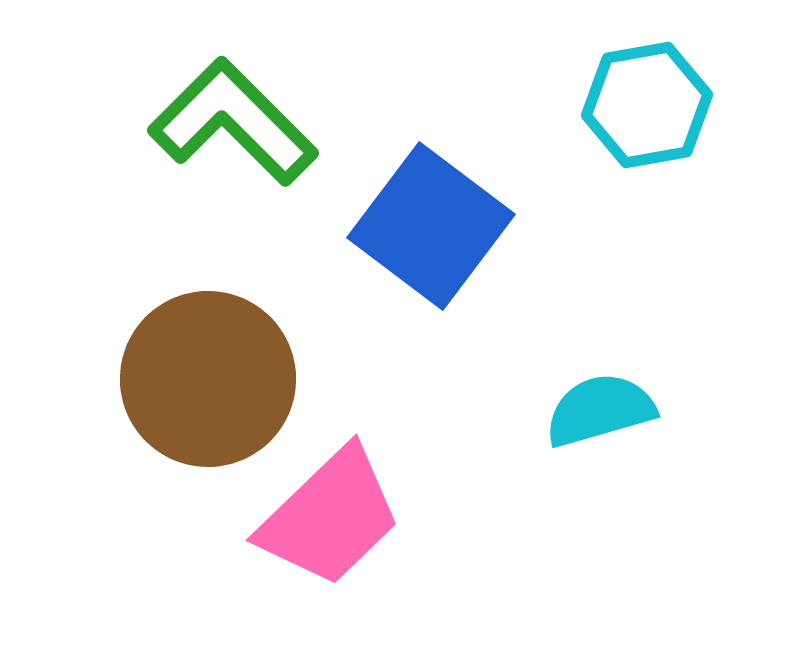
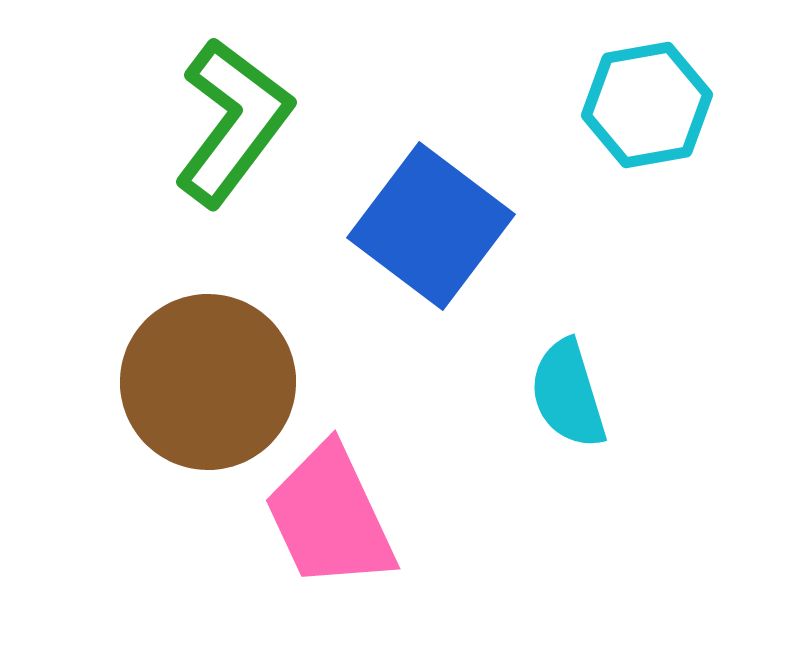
green L-shape: rotated 82 degrees clockwise
brown circle: moved 3 px down
cyan semicircle: moved 32 px left, 16 px up; rotated 91 degrees counterclockwise
pink trapezoid: rotated 109 degrees clockwise
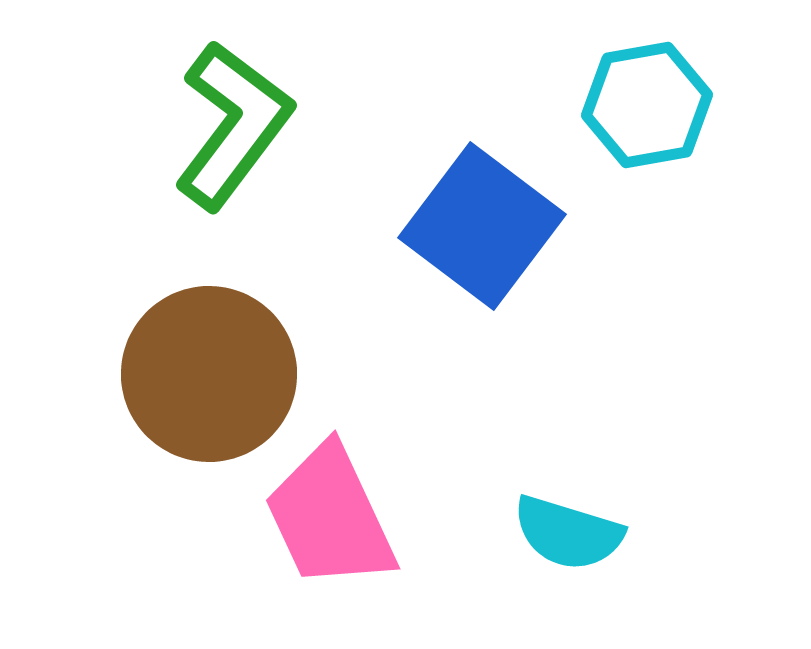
green L-shape: moved 3 px down
blue square: moved 51 px right
brown circle: moved 1 px right, 8 px up
cyan semicircle: moved 139 px down; rotated 56 degrees counterclockwise
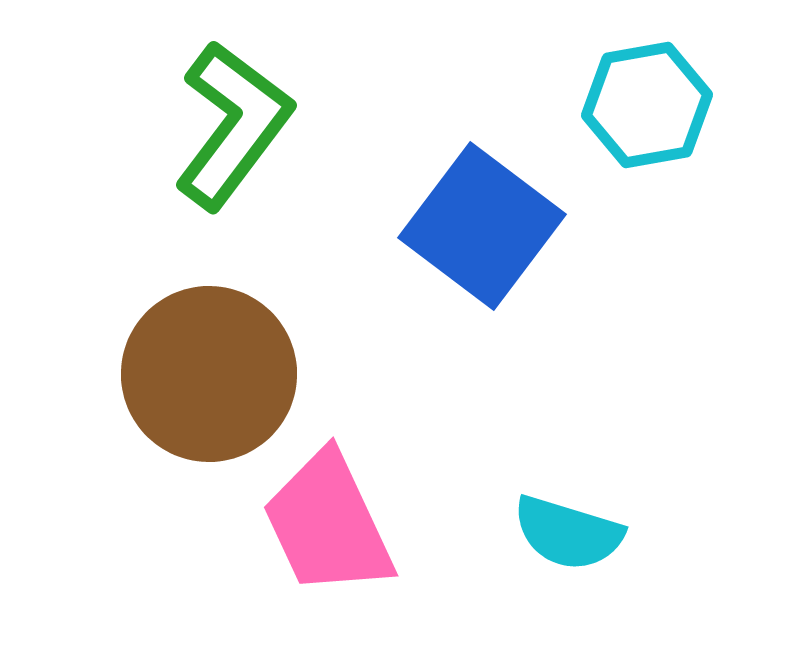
pink trapezoid: moved 2 px left, 7 px down
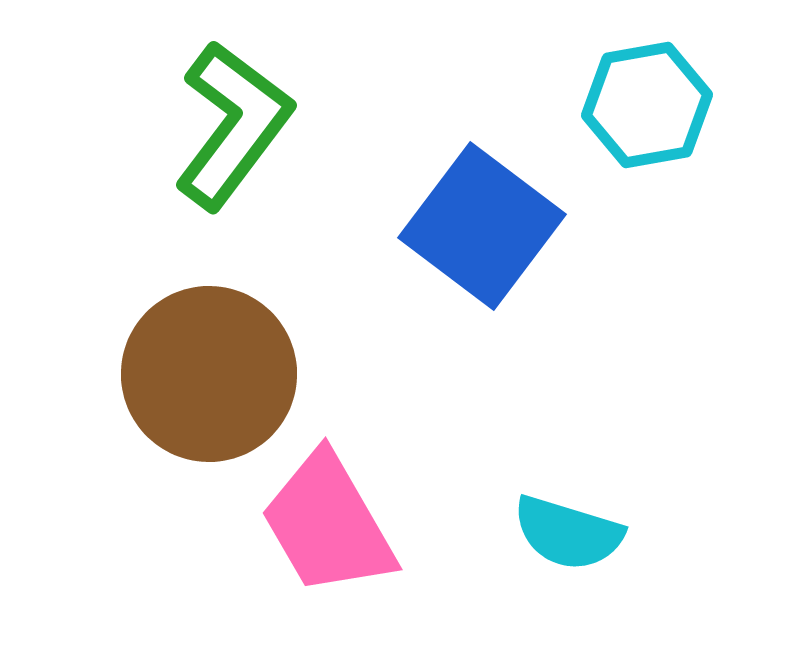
pink trapezoid: rotated 5 degrees counterclockwise
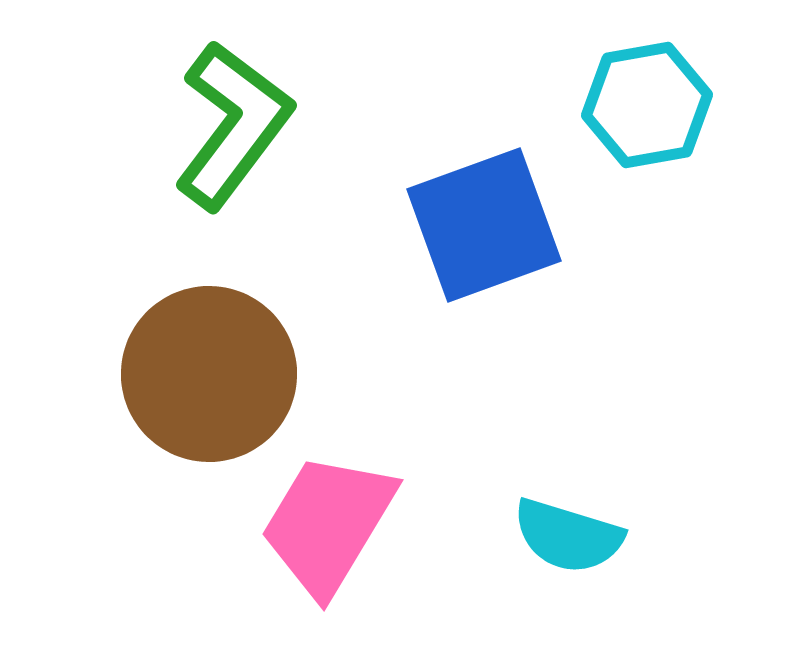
blue square: moved 2 px right, 1 px up; rotated 33 degrees clockwise
pink trapezoid: rotated 61 degrees clockwise
cyan semicircle: moved 3 px down
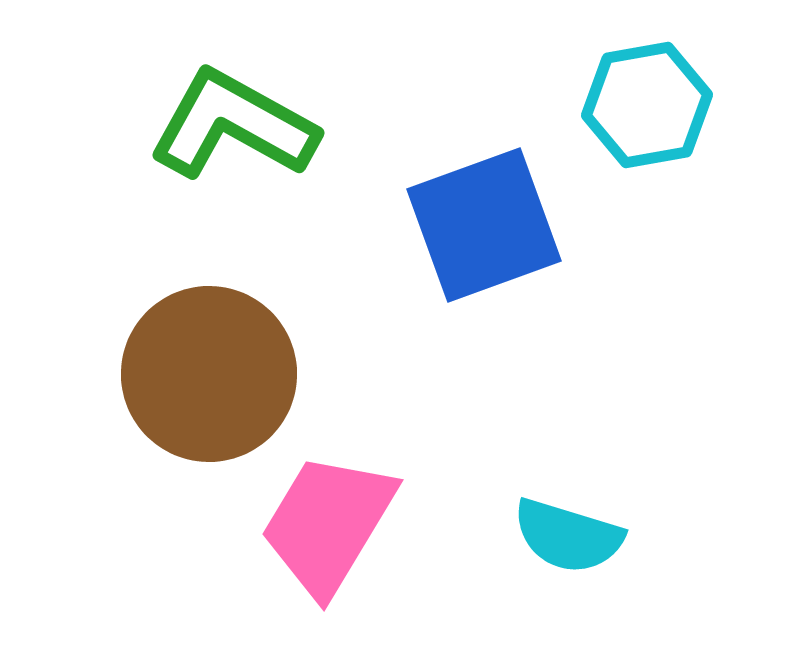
green L-shape: rotated 98 degrees counterclockwise
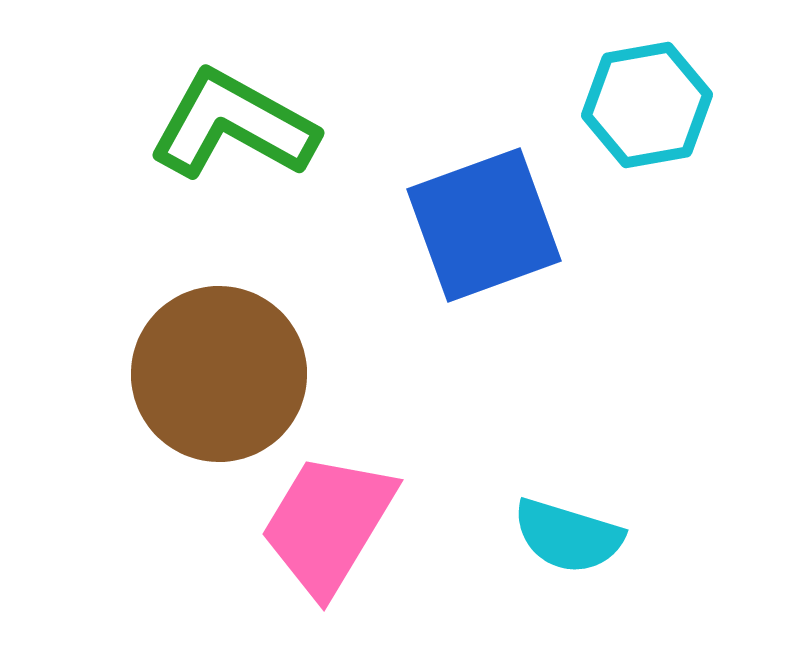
brown circle: moved 10 px right
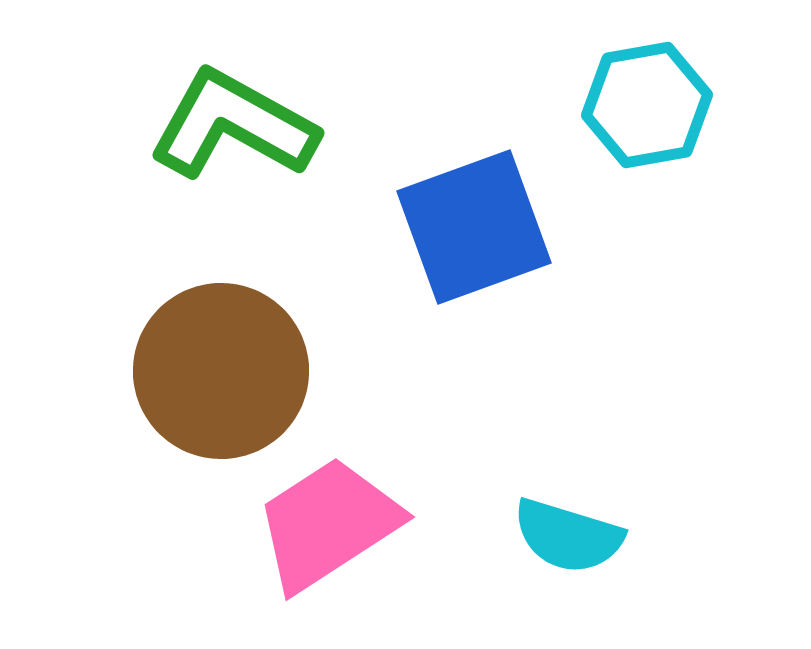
blue square: moved 10 px left, 2 px down
brown circle: moved 2 px right, 3 px up
pink trapezoid: rotated 26 degrees clockwise
